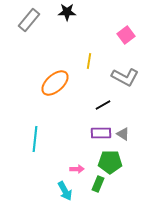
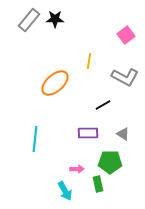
black star: moved 12 px left, 7 px down
purple rectangle: moved 13 px left
green rectangle: rotated 35 degrees counterclockwise
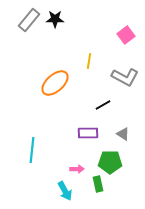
cyan line: moved 3 px left, 11 px down
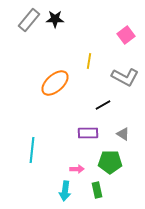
green rectangle: moved 1 px left, 6 px down
cyan arrow: rotated 36 degrees clockwise
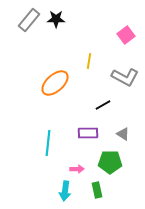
black star: moved 1 px right
cyan line: moved 16 px right, 7 px up
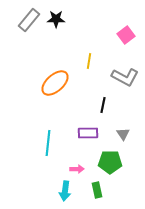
black line: rotated 49 degrees counterclockwise
gray triangle: rotated 24 degrees clockwise
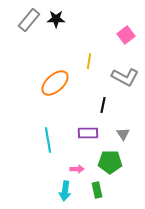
cyan line: moved 3 px up; rotated 15 degrees counterclockwise
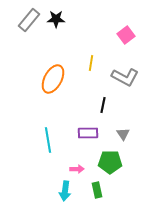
yellow line: moved 2 px right, 2 px down
orange ellipse: moved 2 px left, 4 px up; rotated 20 degrees counterclockwise
